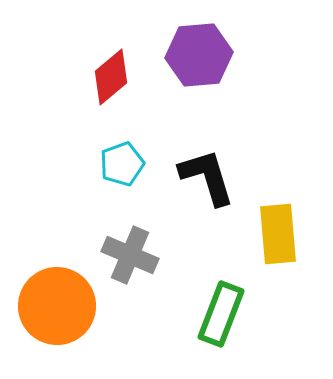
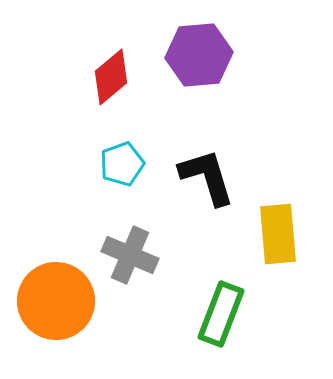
orange circle: moved 1 px left, 5 px up
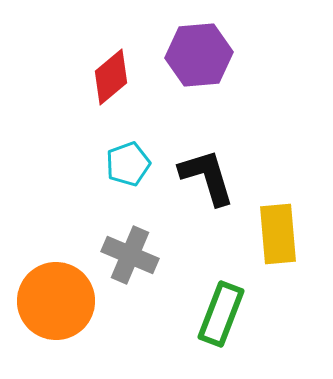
cyan pentagon: moved 6 px right
